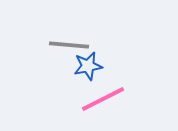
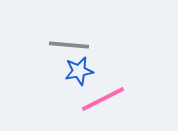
blue star: moved 9 px left, 5 px down
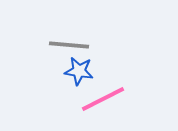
blue star: rotated 20 degrees clockwise
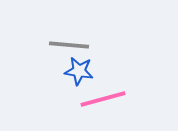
pink line: rotated 12 degrees clockwise
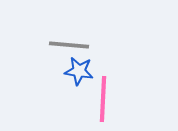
pink line: rotated 72 degrees counterclockwise
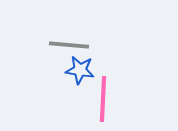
blue star: moved 1 px right, 1 px up
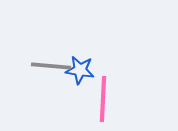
gray line: moved 18 px left, 21 px down
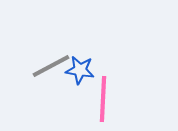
gray line: rotated 33 degrees counterclockwise
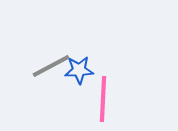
blue star: moved 1 px left; rotated 12 degrees counterclockwise
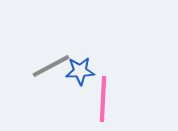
blue star: moved 1 px right, 1 px down
